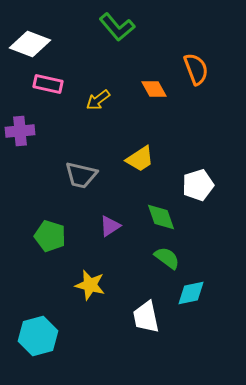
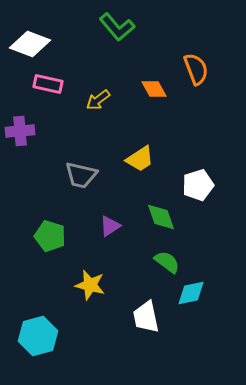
green semicircle: moved 4 px down
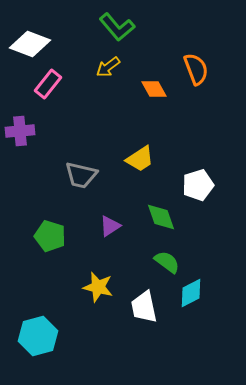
pink rectangle: rotated 64 degrees counterclockwise
yellow arrow: moved 10 px right, 33 px up
yellow star: moved 8 px right, 2 px down
cyan diamond: rotated 16 degrees counterclockwise
white trapezoid: moved 2 px left, 10 px up
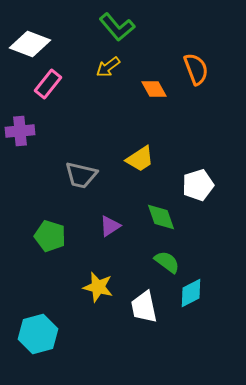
cyan hexagon: moved 2 px up
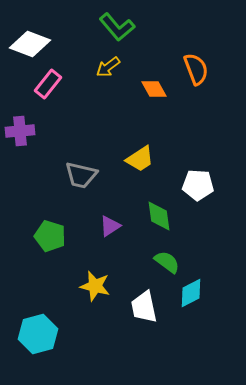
white pentagon: rotated 20 degrees clockwise
green diamond: moved 2 px left, 1 px up; rotated 12 degrees clockwise
yellow star: moved 3 px left, 1 px up
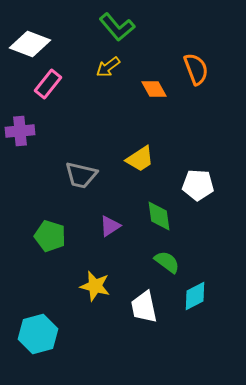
cyan diamond: moved 4 px right, 3 px down
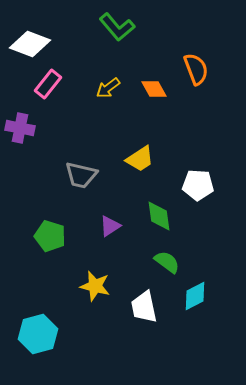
yellow arrow: moved 21 px down
purple cross: moved 3 px up; rotated 16 degrees clockwise
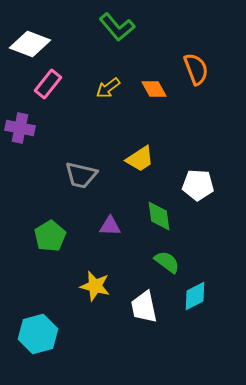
purple triangle: rotated 35 degrees clockwise
green pentagon: rotated 24 degrees clockwise
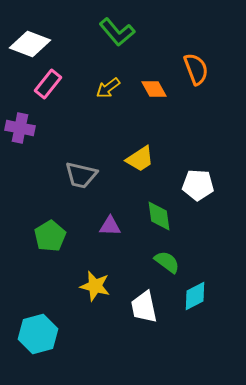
green L-shape: moved 5 px down
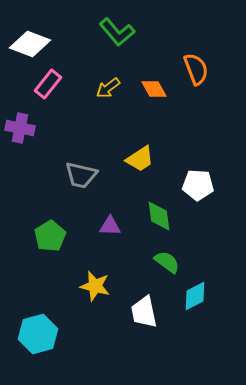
white trapezoid: moved 5 px down
